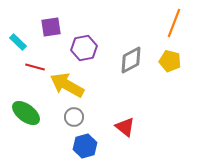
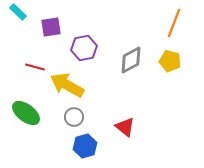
cyan rectangle: moved 30 px up
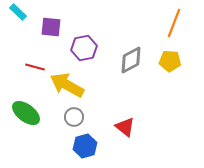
purple square: rotated 15 degrees clockwise
yellow pentagon: rotated 10 degrees counterclockwise
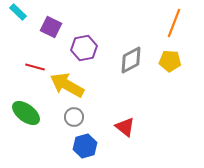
purple square: rotated 20 degrees clockwise
